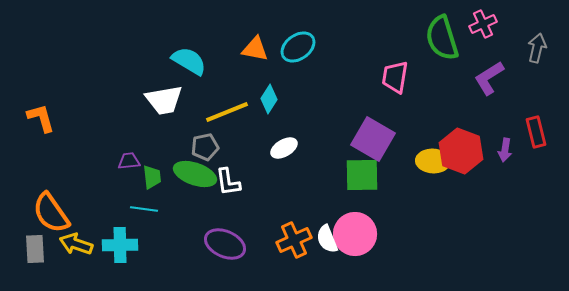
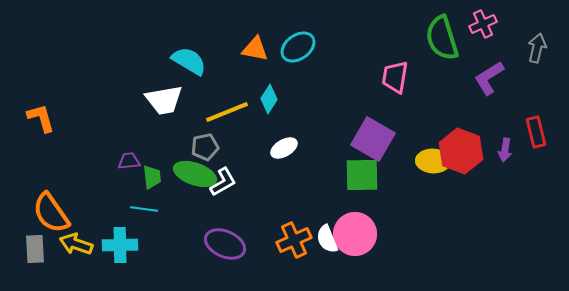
white L-shape: moved 5 px left; rotated 112 degrees counterclockwise
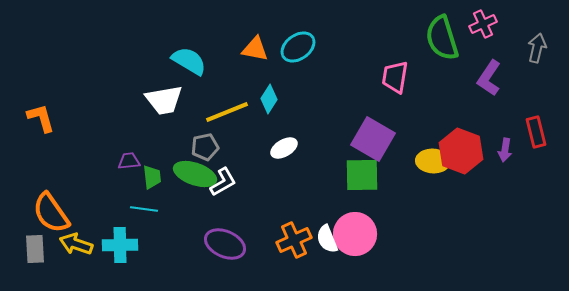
purple L-shape: rotated 24 degrees counterclockwise
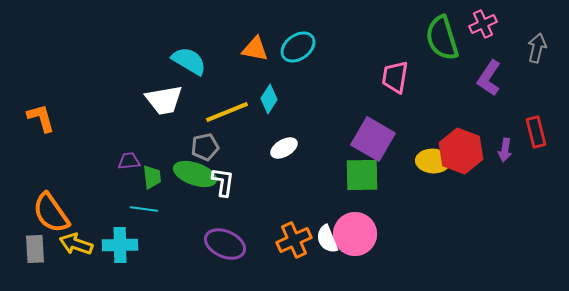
white L-shape: rotated 52 degrees counterclockwise
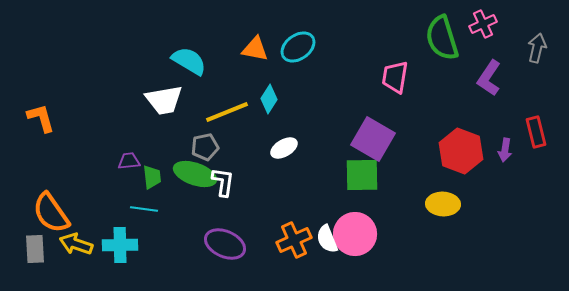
yellow ellipse: moved 10 px right, 43 px down
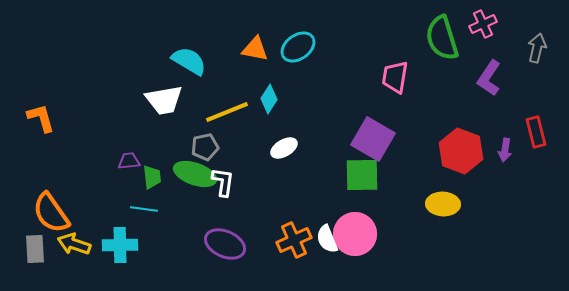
yellow arrow: moved 2 px left
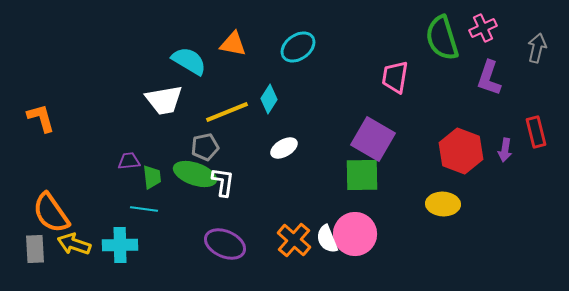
pink cross: moved 4 px down
orange triangle: moved 22 px left, 5 px up
purple L-shape: rotated 15 degrees counterclockwise
orange cross: rotated 24 degrees counterclockwise
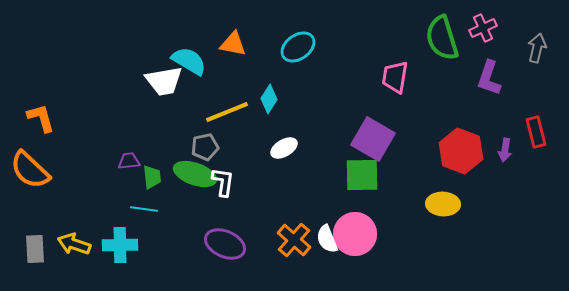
white trapezoid: moved 19 px up
orange semicircle: moved 21 px left, 43 px up; rotated 12 degrees counterclockwise
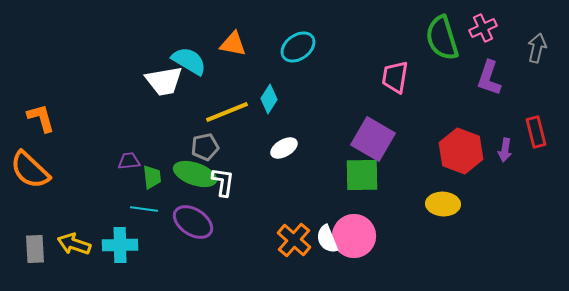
pink circle: moved 1 px left, 2 px down
purple ellipse: moved 32 px left, 22 px up; rotated 9 degrees clockwise
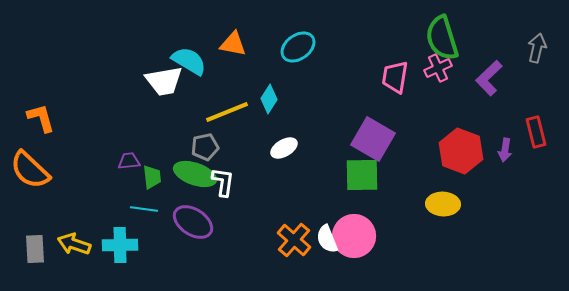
pink cross: moved 45 px left, 40 px down
purple L-shape: rotated 27 degrees clockwise
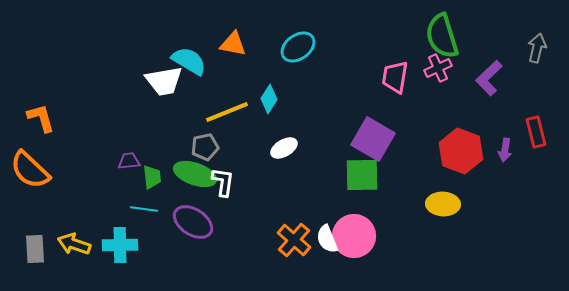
green semicircle: moved 2 px up
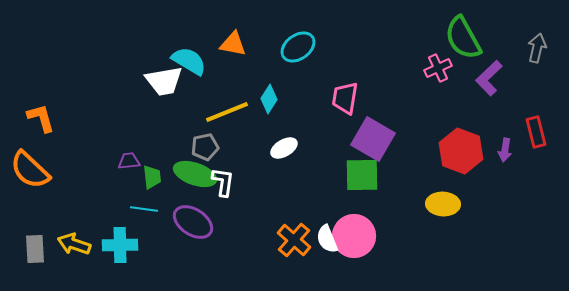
green semicircle: moved 21 px right, 2 px down; rotated 12 degrees counterclockwise
pink trapezoid: moved 50 px left, 21 px down
